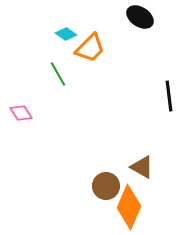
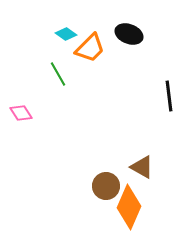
black ellipse: moved 11 px left, 17 px down; rotated 12 degrees counterclockwise
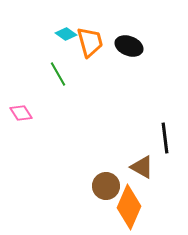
black ellipse: moved 12 px down
orange trapezoid: moved 6 px up; rotated 60 degrees counterclockwise
black line: moved 4 px left, 42 px down
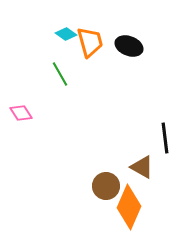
green line: moved 2 px right
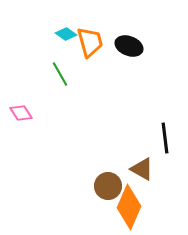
brown triangle: moved 2 px down
brown circle: moved 2 px right
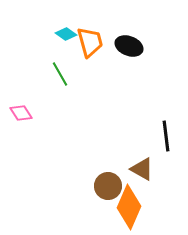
black line: moved 1 px right, 2 px up
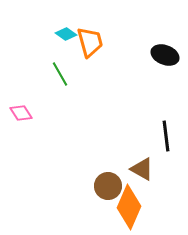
black ellipse: moved 36 px right, 9 px down
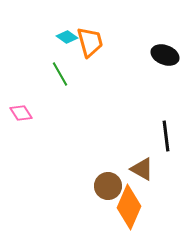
cyan diamond: moved 1 px right, 3 px down
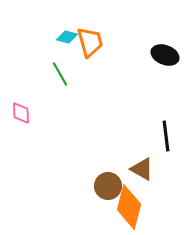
cyan diamond: rotated 20 degrees counterclockwise
pink diamond: rotated 30 degrees clockwise
orange diamond: rotated 9 degrees counterclockwise
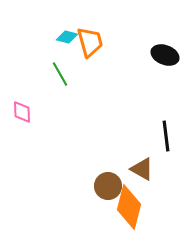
pink diamond: moved 1 px right, 1 px up
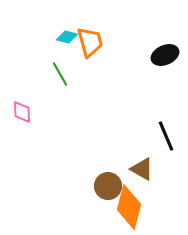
black ellipse: rotated 44 degrees counterclockwise
black line: rotated 16 degrees counterclockwise
